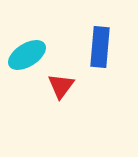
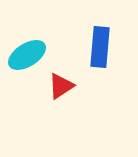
red triangle: rotated 20 degrees clockwise
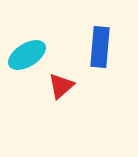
red triangle: rotated 8 degrees counterclockwise
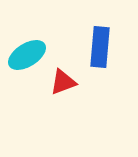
red triangle: moved 2 px right, 4 px up; rotated 20 degrees clockwise
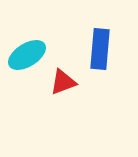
blue rectangle: moved 2 px down
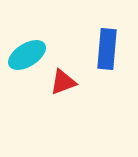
blue rectangle: moved 7 px right
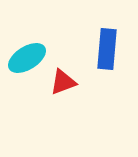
cyan ellipse: moved 3 px down
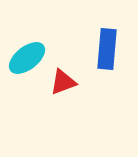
cyan ellipse: rotated 6 degrees counterclockwise
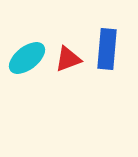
red triangle: moved 5 px right, 23 px up
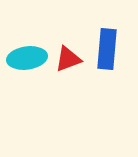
cyan ellipse: rotated 30 degrees clockwise
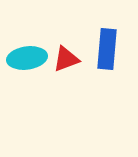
red triangle: moved 2 px left
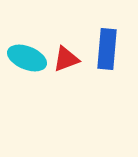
cyan ellipse: rotated 30 degrees clockwise
